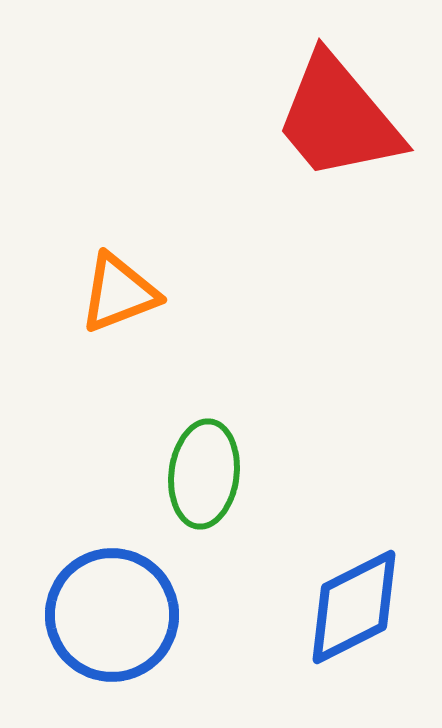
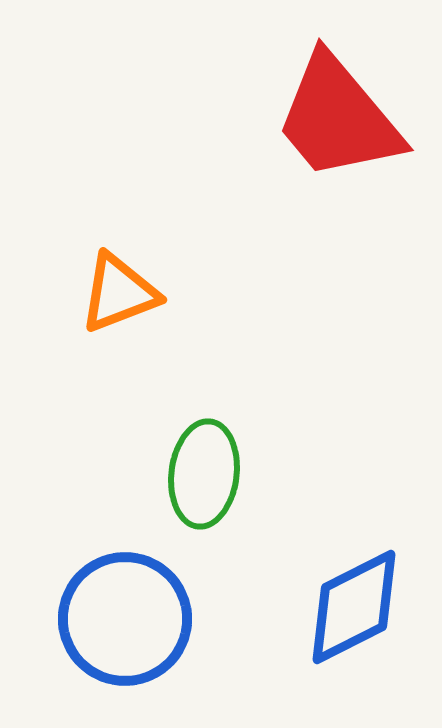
blue circle: moved 13 px right, 4 px down
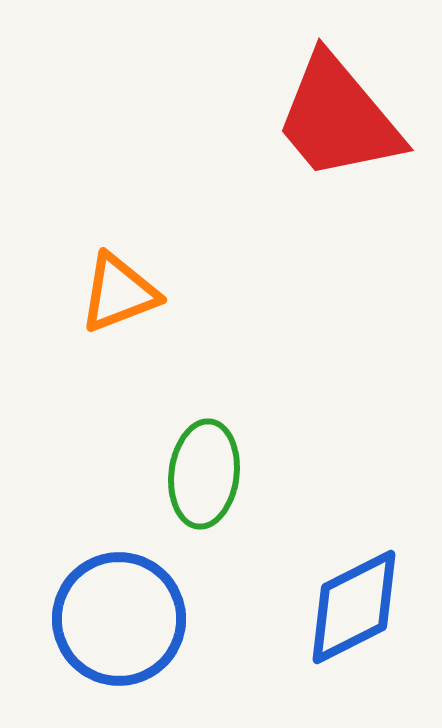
blue circle: moved 6 px left
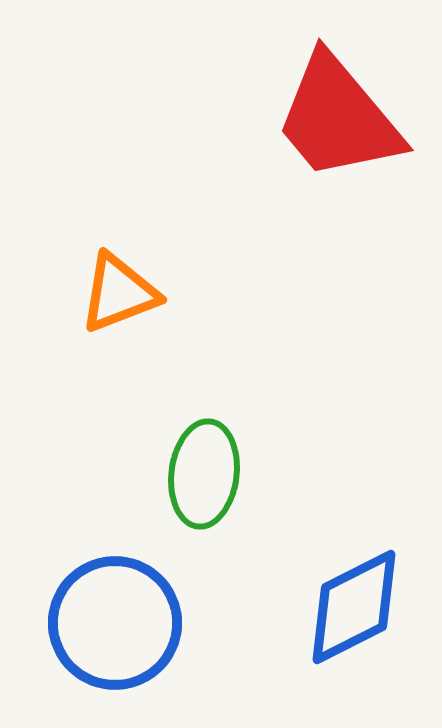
blue circle: moved 4 px left, 4 px down
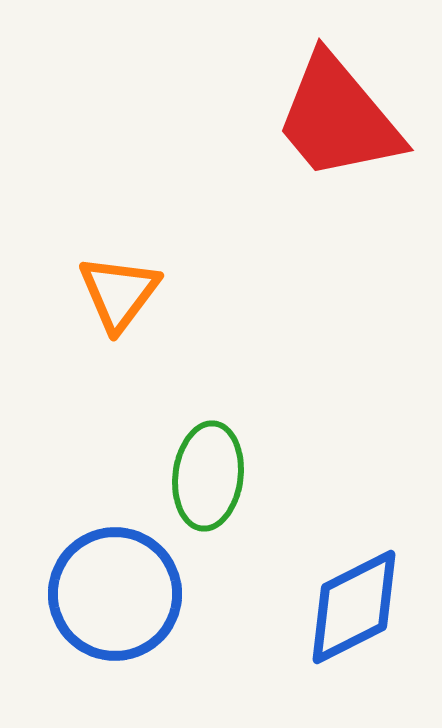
orange triangle: rotated 32 degrees counterclockwise
green ellipse: moved 4 px right, 2 px down
blue circle: moved 29 px up
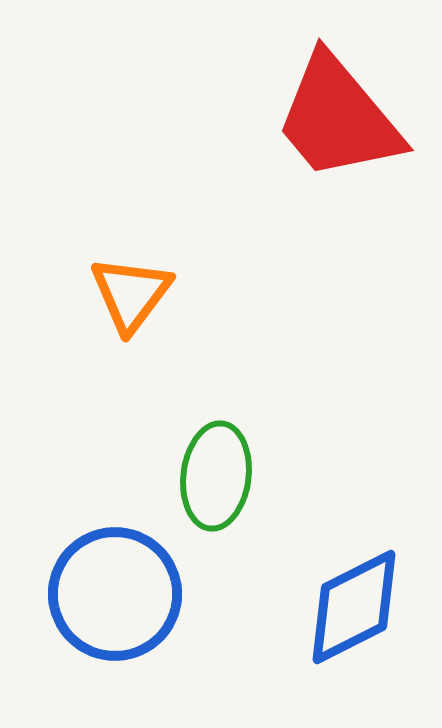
orange triangle: moved 12 px right, 1 px down
green ellipse: moved 8 px right
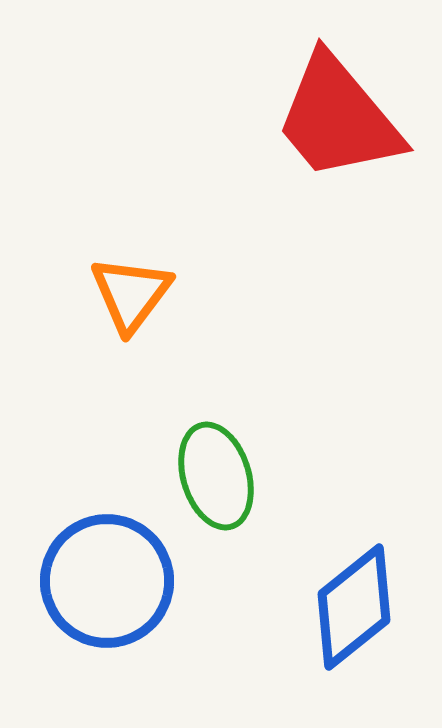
green ellipse: rotated 24 degrees counterclockwise
blue circle: moved 8 px left, 13 px up
blue diamond: rotated 12 degrees counterclockwise
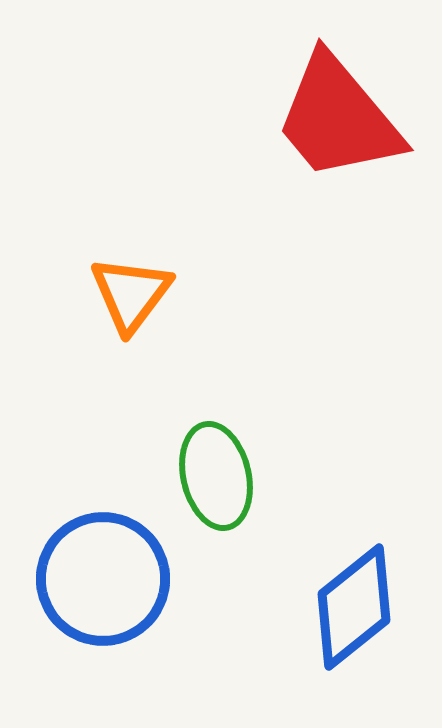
green ellipse: rotated 4 degrees clockwise
blue circle: moved 4 px left, 2 px up
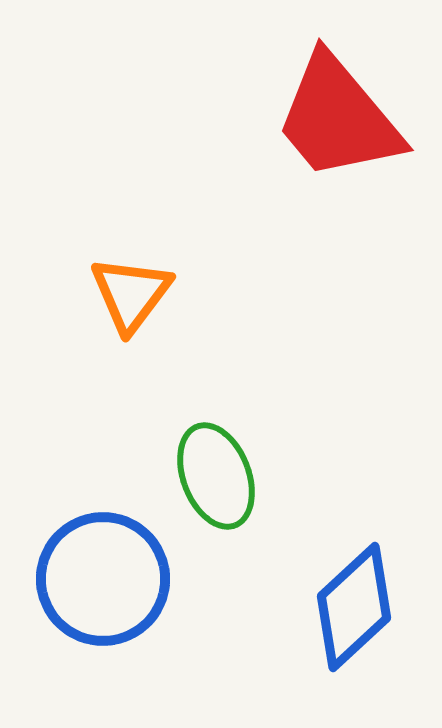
green ellipse: rotated 8 degrees counterclockwise
blue diamond: rotated 4 degrees counterclockwise
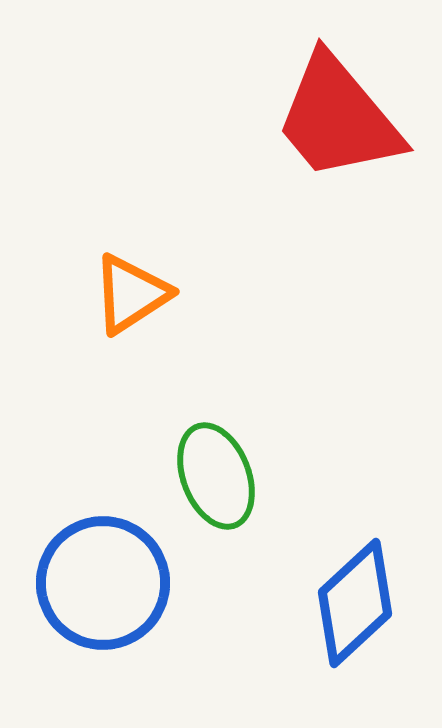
orange triangle: rotated 20 degrees clockwise
blue circle: moved 4 px down
blue diamond: moved 1 px right, 4 px up
